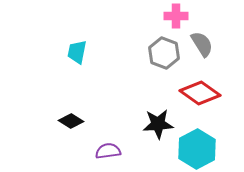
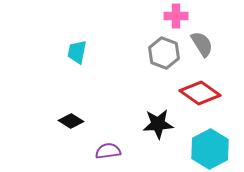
cyan hexagon: moved 13 px right
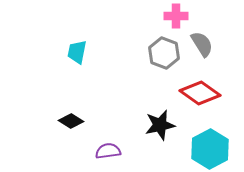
black star: moved 2 px right, 1 px down; rotated 8 degrees counterclockwise
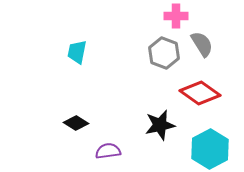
black diamond: moved 5 px right, 2 px down
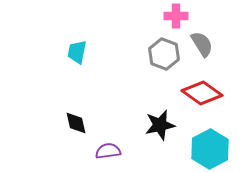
gray hexagon: moved 1 px down
red diamond: moved 2 px right
black diamond: rotated 45 degrees clockwise
